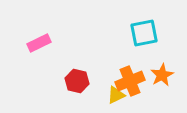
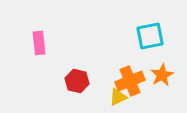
cyan square: moved 6 px right, 3 px down
pink rectangle: rotated 70 degrees counterclockwise
yellow triangle: moved 2 px right, 2 px down
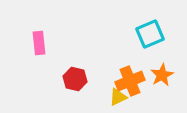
cyan square: moved 2 px up; rotated 12 degrees counterclockwise
red hexagon: moved 2 px left, 2 px up
